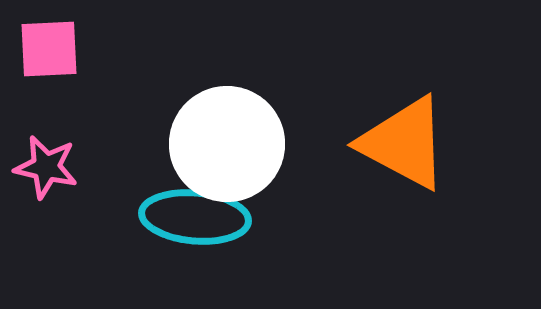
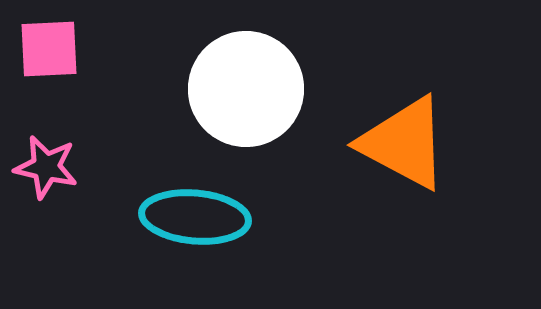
white circle: moved 19 px right, 55 px up
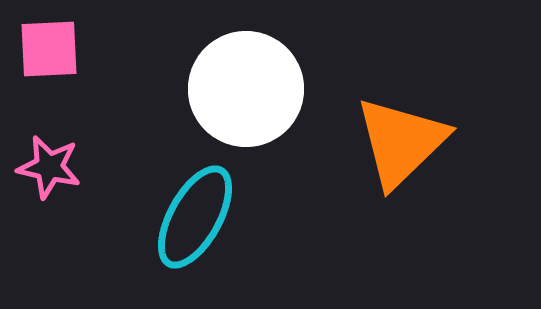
orange triangle: moved 3 px left, 1 px up; rotated 48 degrees clockwise
pink star: moved 3 px right
cyan ellipse: rotated 66 degrees counterclockwise
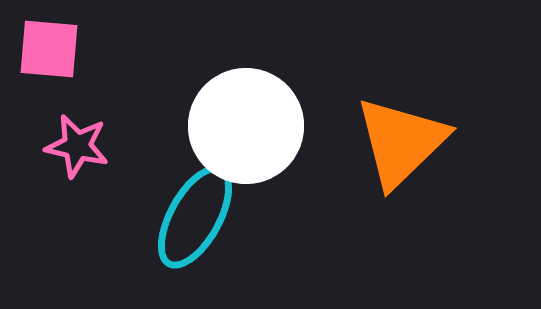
pink square: rotated 8 degrees clockwise
white circle: moved 37 px down
pink star: moved 28 px right, 21 px up
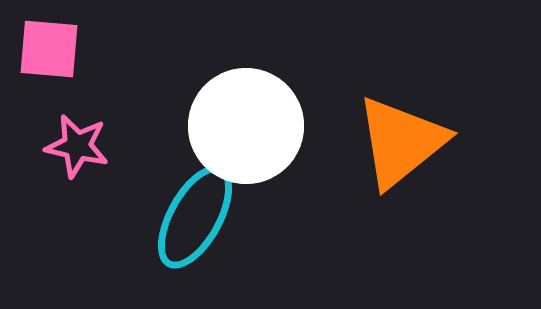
orange triangle: rotated 5 degrees clockwise
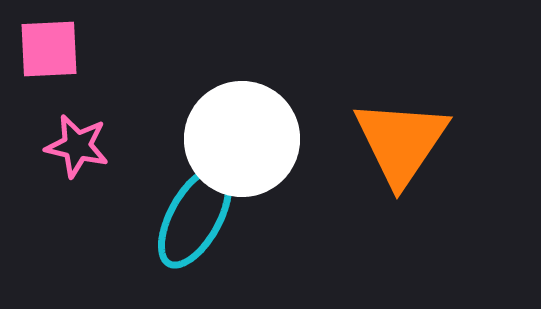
pink square: rotated 8 degrees counterclockwise
white circle: moved 4 px left, 13 px down
orange triangle: rotated 17 degrees counterclockwise
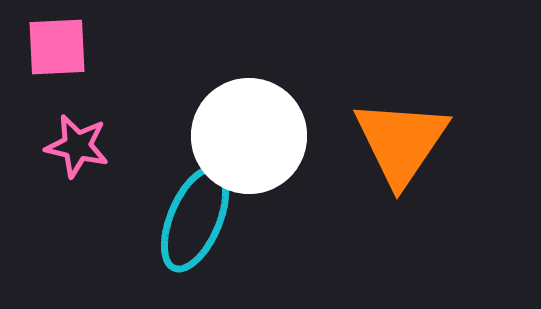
pink square: moved 8 px right, 2 px up
white circle: moved 7 px right, 3 px up
cyan ellipse: moved 2 px down; rotated 6 degrees counterclockwise
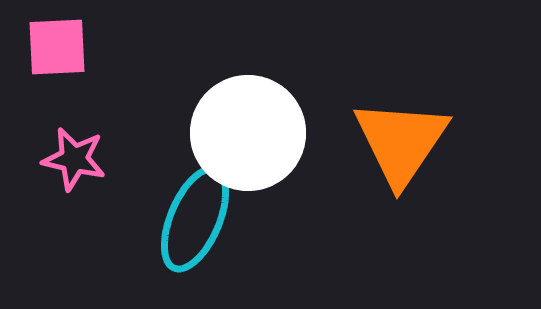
white circle: moved 1 px left, 3 px up
pink star: moved 3 px left, 13 px down
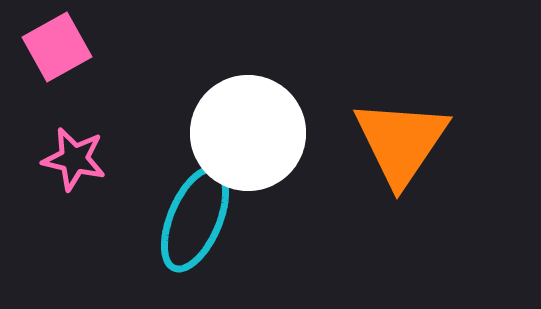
pink square: rotated 26 degrees counterclockwise
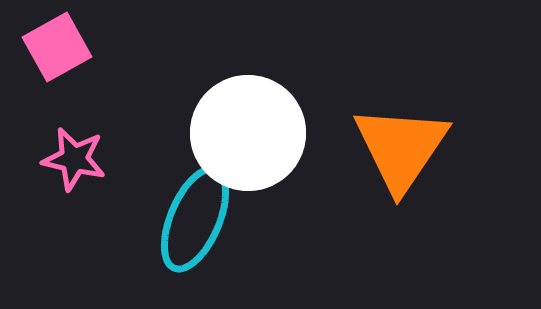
orange triangle: moved 6 px down
